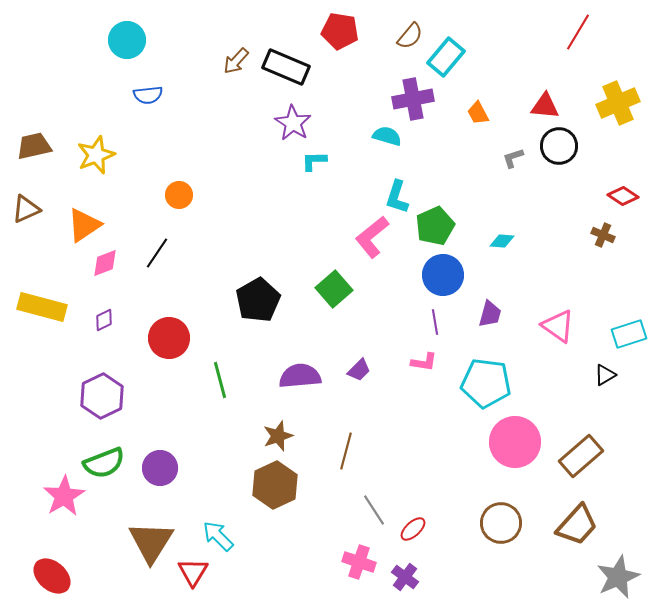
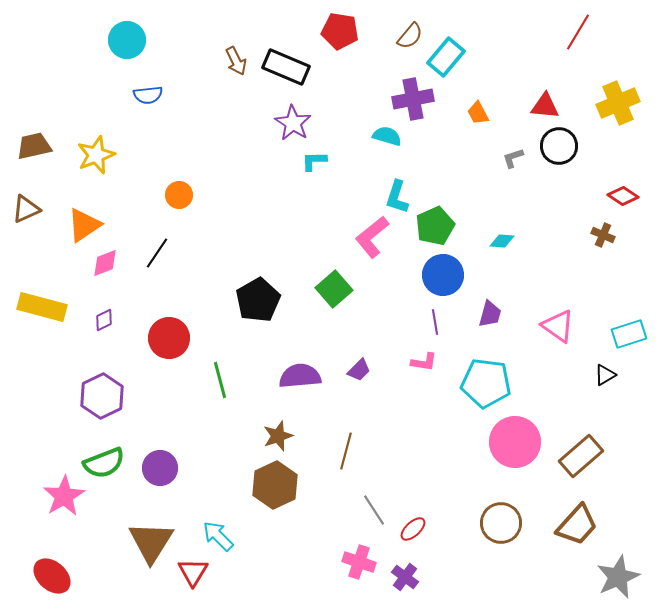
brown arrow at (236, 61): rotated 68 degrees counterclockwise
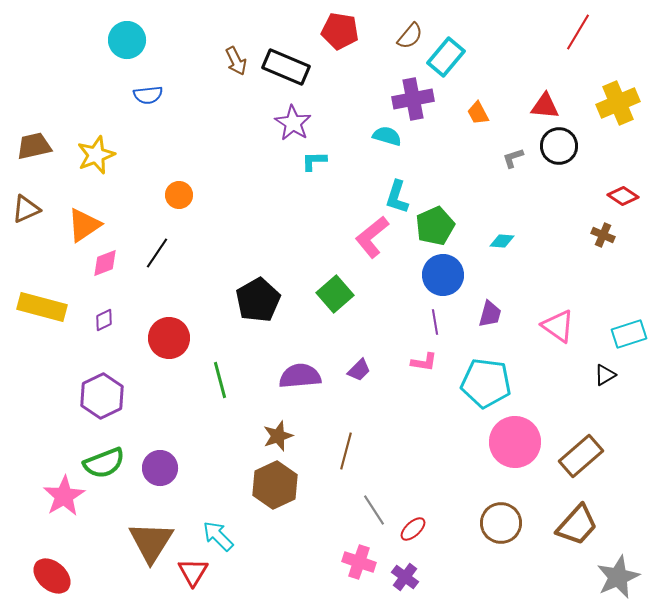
green square at (334, 289): moved 1 px right, 5 px down
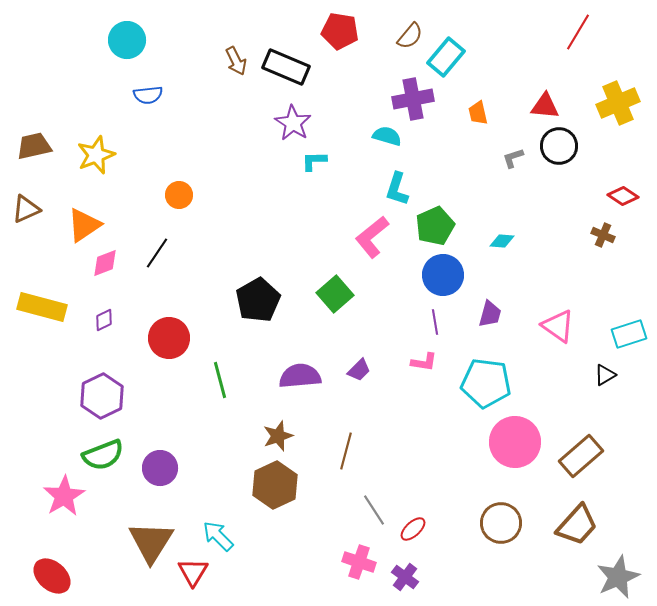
orange trapezoid at (478, 113): rotated 15 degrees clockwise
cyan L-shape at (397, 197): moved 8 px up
green semicircle at (104, 463): moved 1 px left, 8 px up
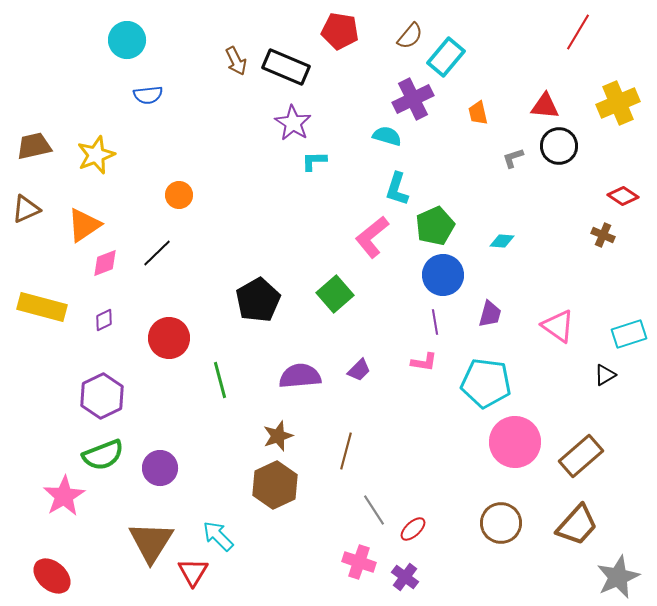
purple cross at (413, 99): rotated 15 degrees counterclockwise
black line at (157, 253): rotated 12 degrees clockwise
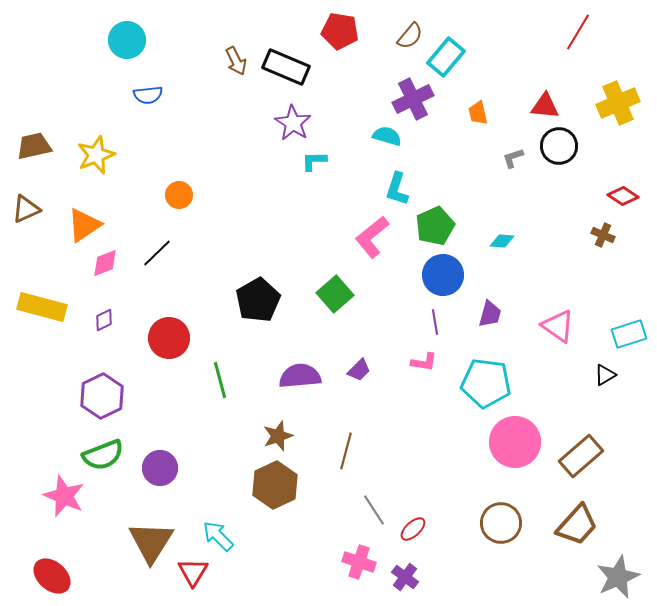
pink star at (64, 496): rotated 18 degrees counterclockwise
